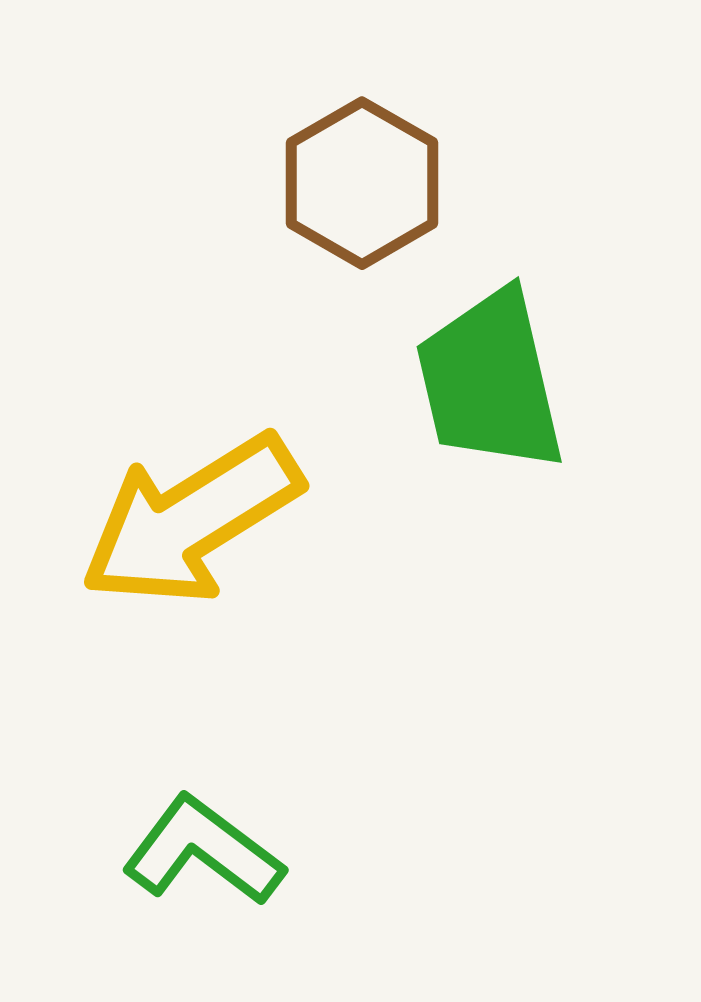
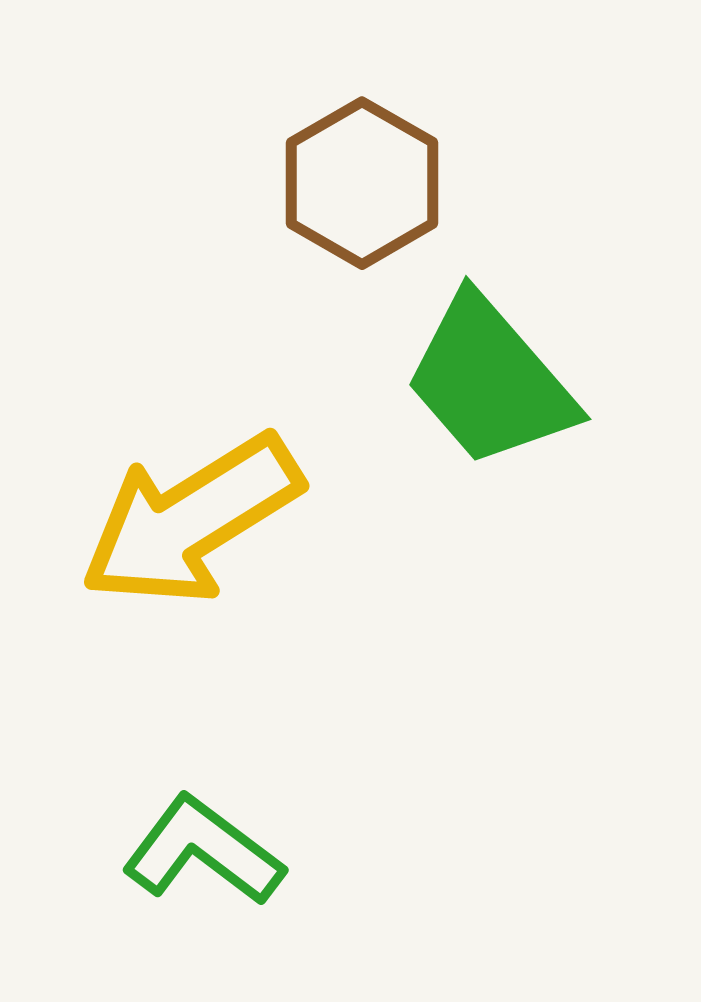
green trapezoid: rotated 28 degrees counterclockwise
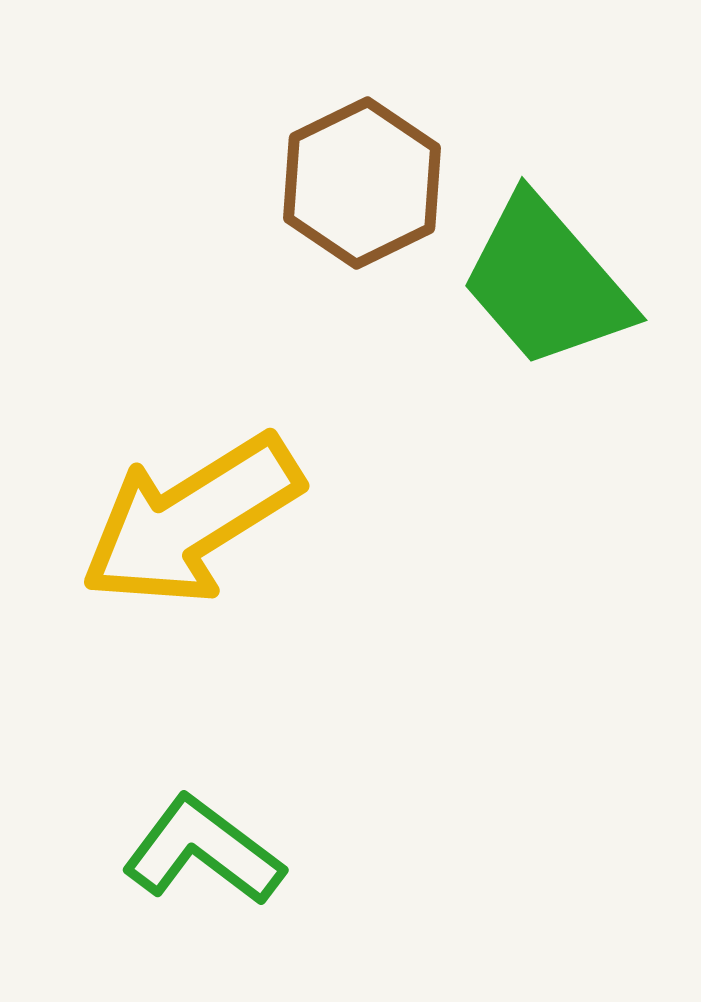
brown hexagon: rotated 4 degrees clockwise
green trapezoid: moved 56 px right, 99 px up
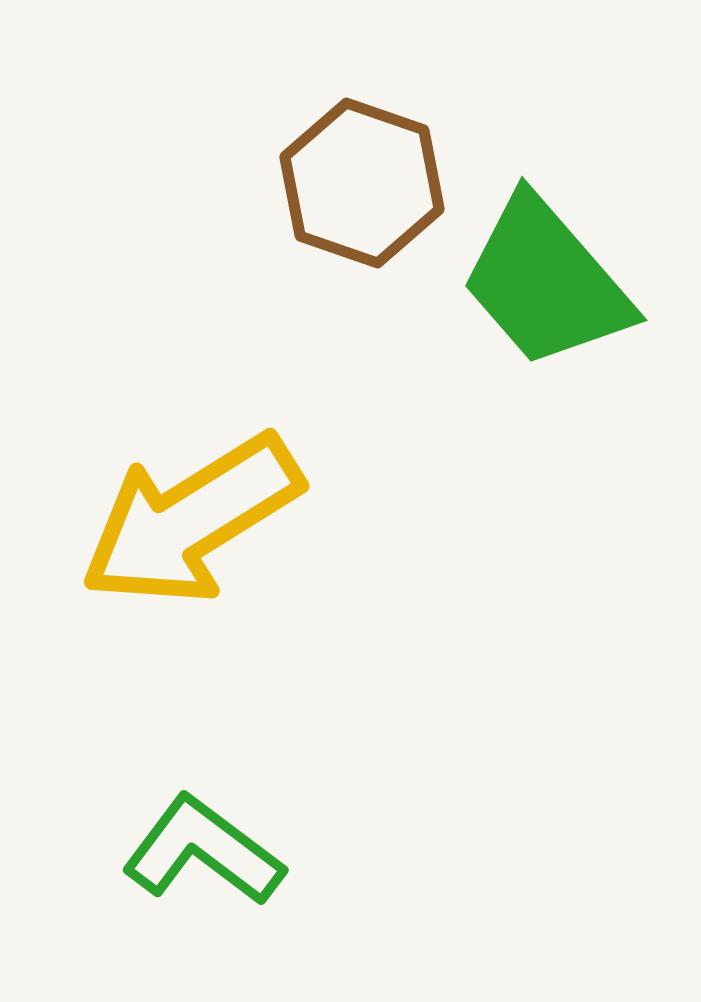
brown hexagon: rotated 15 degrees counterclockwise
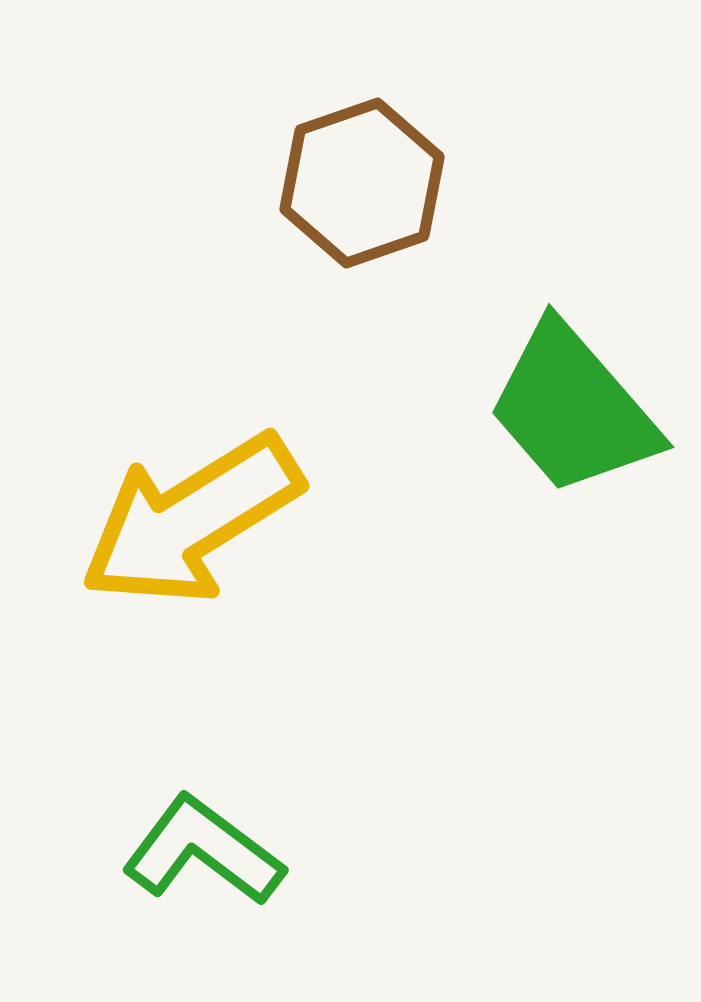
brown hexagon: rotated 22 degrees clockwise
green trapezoid: moved 27 px right, 127 px down
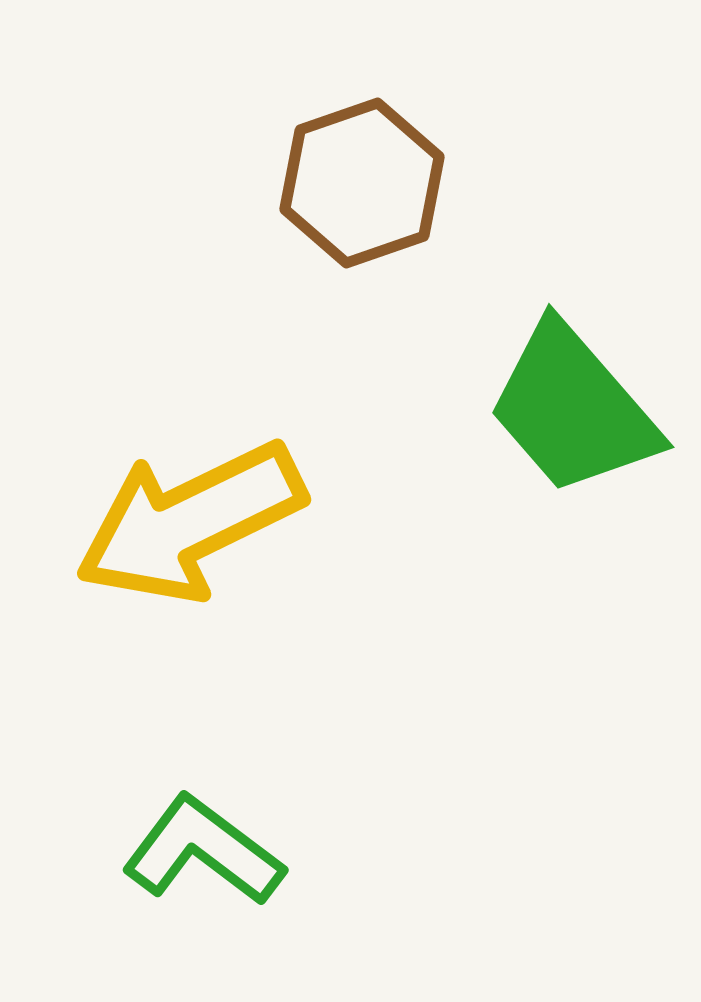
yellow arrow: moved 1 px left, 2 px down; rotated 6 degrees clockwise
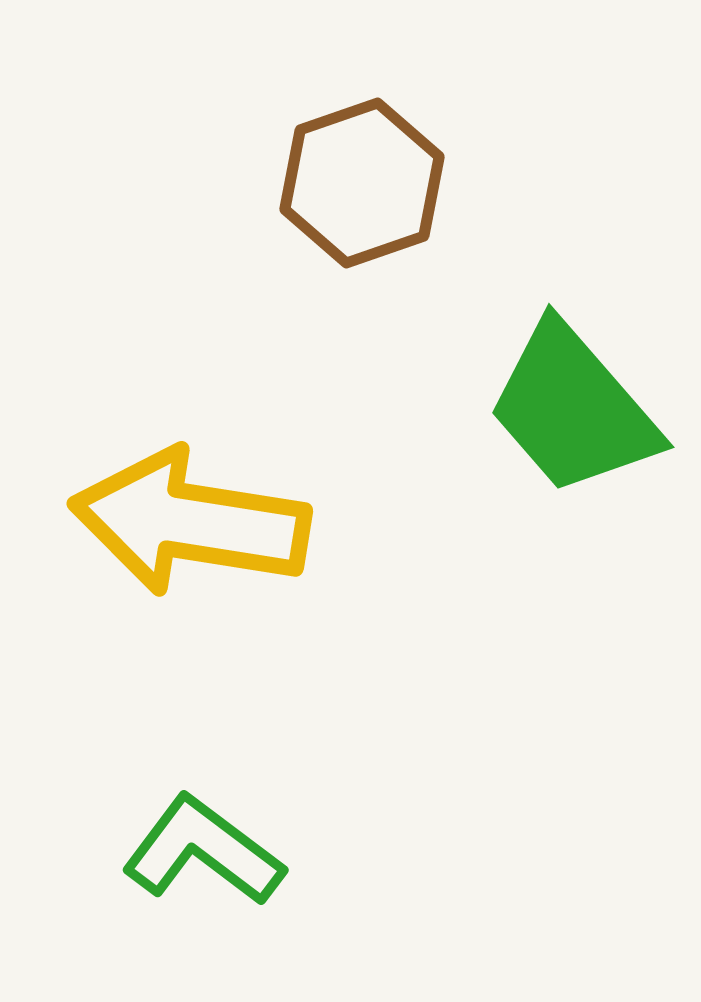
yellow arrow: rotated 35 degrees clockwise
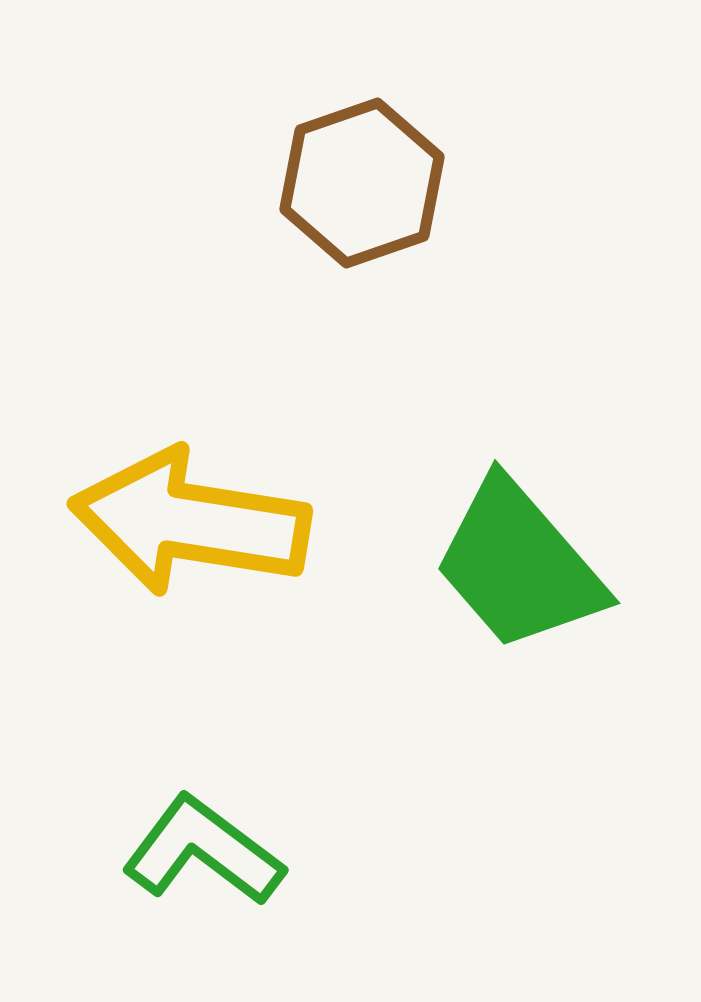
green trapezoid: moved 54 px left, 156 px down
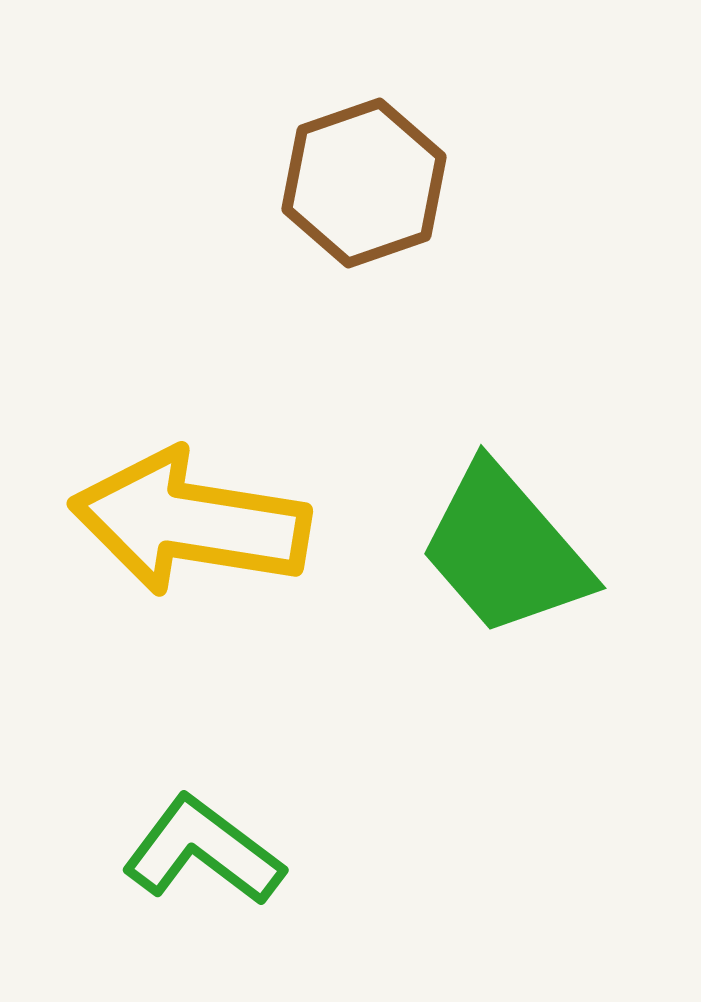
brown hexagon: moved 2 px right
green trapezoid: moved 14 px left, 15 px up
